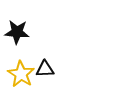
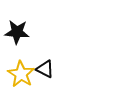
black triangle: rotated 30 degrees clockwise
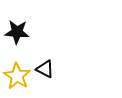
yellow star: moved 4 px left, 2 px down
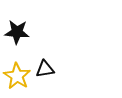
black triangle: rotated 36 degrees counterclockwise
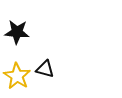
black triangle: rotated 24 degrees clockwise
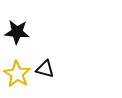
yellow star: moved 2 px up
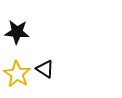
black triangle: rotated 18 degrees clockwise
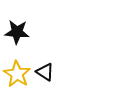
black triangle: moved 3 px down
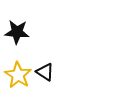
yellow star: moved 1 px right, 1 px down
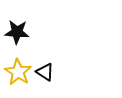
yellow star: moved 3 px up
